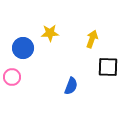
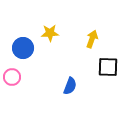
blue semicircle: moved 1 px left
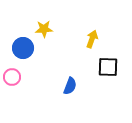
yellow star: moved 6 px left, 4 px up
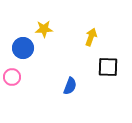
yellow arrow: moved 1 px left, 2 px up
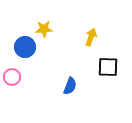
blue circle: moved 2 px right, 1 px up
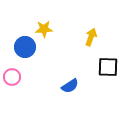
blue semicircle: rotated 36 degrees clockwise
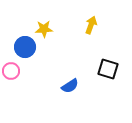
yellow arrow: moved 12 px up
black square: moved 2 px down; rotated 15 degrees clockwise
pink circle: moved 1 px left, 6 px up
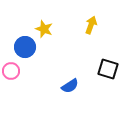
yellow star: rotated 24 degrees clockwise
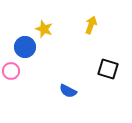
blue semicircle: moved 2 px left, 5 px down; rotated 60 degrees clockwise
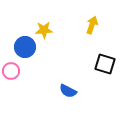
yellow arrow: moved 1 px right
yellow star: moved 1 px down; rotated 24 degrees counterclockwise
black square: moved 3 px left, 5 px up
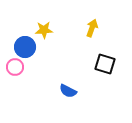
yellow arrow: moved 3 px down
pink circle: moved 4 px right, 4 px up
